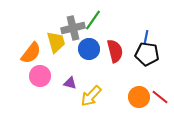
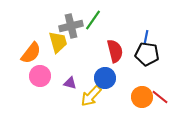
gray cross: moved 2 px left, 2 px up
yellow trapezoid: moved 2 px right
blue circle: moved 16 px right, 29 px down
orange circle: moved 3 px right
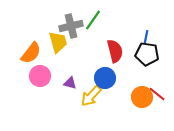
red line: moved 3 px left, 3 px up
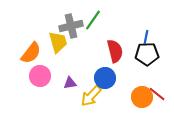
black pentagon: rotated 10 degrees counterclockwise
purple triangle: rotated 24 degrees counterclockwise
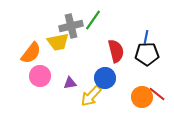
yellow trapezoid: rotated 95 degrees clockwise
red semicircle: moved 1 px right
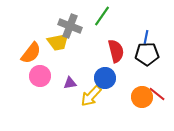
green line: moved 9 px right, 4 px up
gray cross: moved 1 px left; rotated 35 degrees clockwise
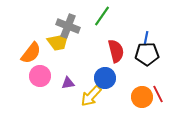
gray cross: moved 2 px left
blue line: moved 1 px down
purple triangle: moved 2 px left
red line: moved 1 px right; rotated 24 degrees clockwise
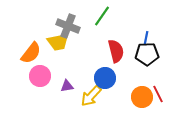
purple triangle: moved 1 px left, 3 px down
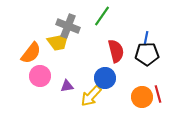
red line: rotated 12 degrees clockwise
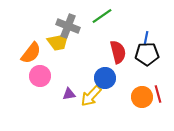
green line: rotated 20 degrees clockwise
red semicircle: moved 2 px right, 1 px down
purple triangle: moved 2 px right, 8 px down
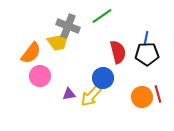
blue circle: moved 2 px left
